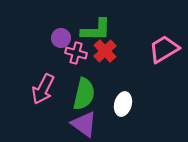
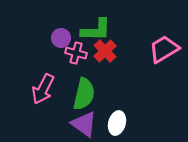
white ellipse: moved 6 px left, 19 px down
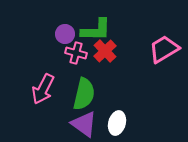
purple circle: moved 4 px right, 4 px up
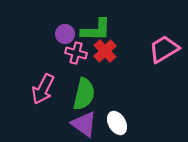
white ellipse: rotated 45 degrees counterclockwise
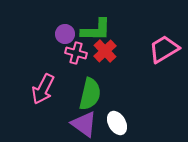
green semicircle: moved 6 px right
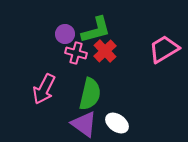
green L-shape: rotated 16 degrees counterclockwise
pink arrow: moved 1 px right
white ellipse: rotated 25 degrees counterclockwise
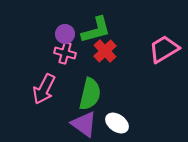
pink cross: moved 11 px left
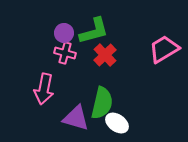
green L-shape: moved 2 px left, 1 px down
purple circle: moved 1 px left, 1 px up
red cross: moved 4 px down
pink arrow: rotated 16 degrees counterclockwise
green semicircle: moved 12 px right, 9 px down
purple triangle: moved 8 px left, 6 px up; rotated 20 degrees counterclockwise
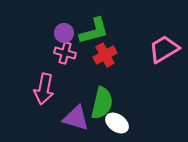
red cross: rotated 15 degrees clockwise
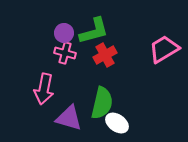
purple triangle: moved 7 px left
